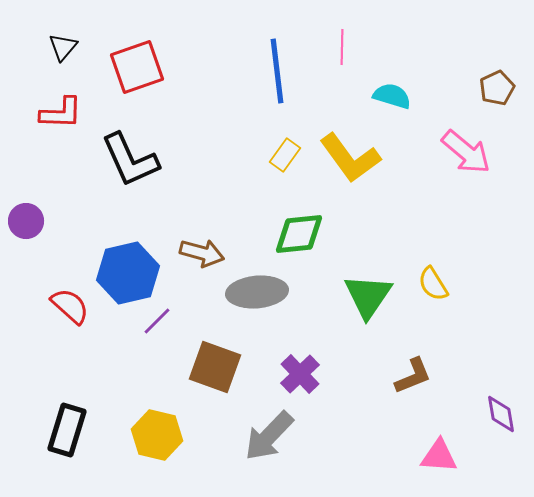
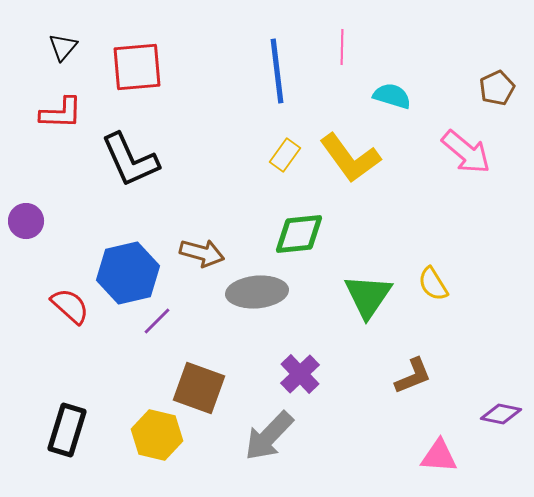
red square: rotated 14 degrees clockwise
brown square: moved 16 px left, 21 px down
purple diamond: rotated 69 degrees counterclockwise
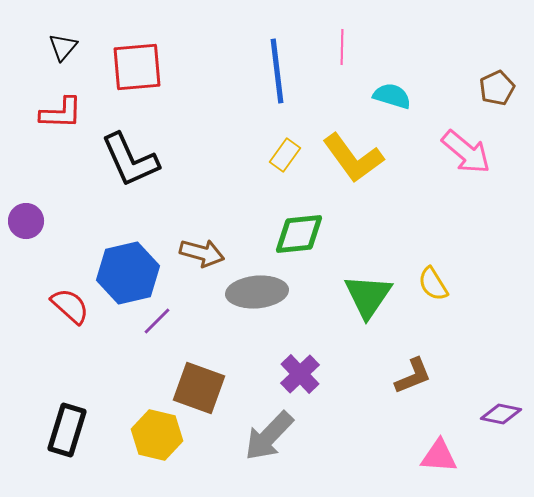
yellow L-shape: moved 3 px right
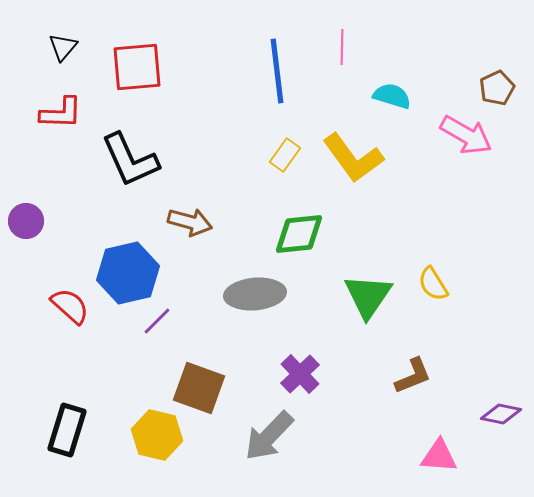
pink arrow: moved 17 px up; rotated 10 degrees counterclockwise
brown arrow: moved 12 px left, 31 px up
gray ellipse: moved 2 px left, 2 px down
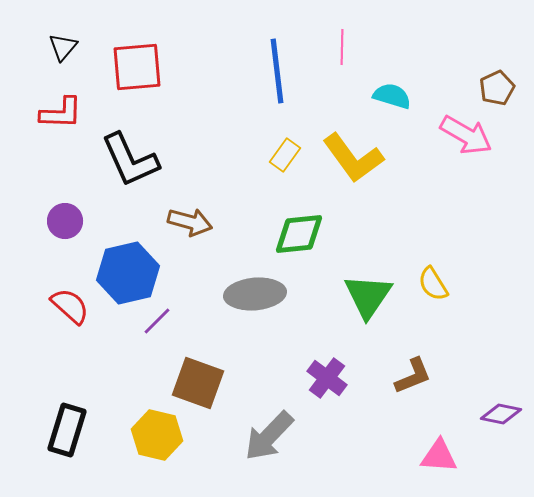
purple circle: moved 39 px right
purple cross: moved 27 px right, 4 px down; rotated 9 degrees counterclockwise
brown square: moved 1 px left, 5 px up
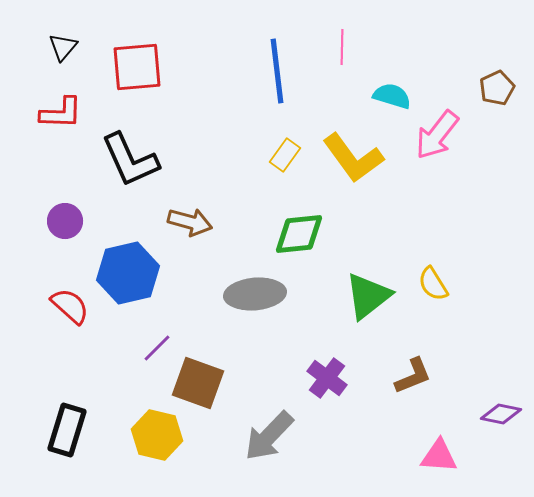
pink arrow: moved 29 px left; rotated 98 degrees clockwise
green triangle: rotated 18 degrees clockwise
purple line: moved 27 px down
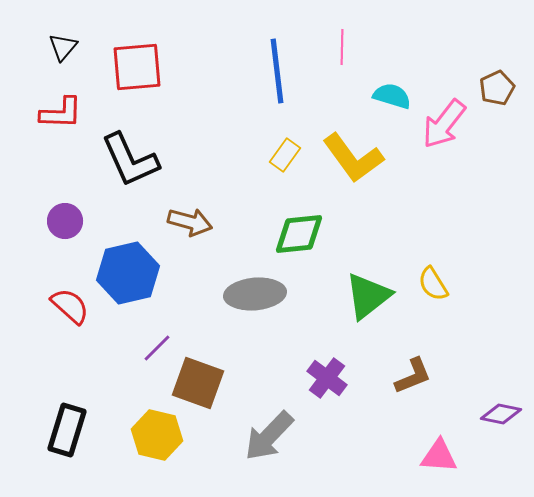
pink arrow: moved 7 px right, 11 px up
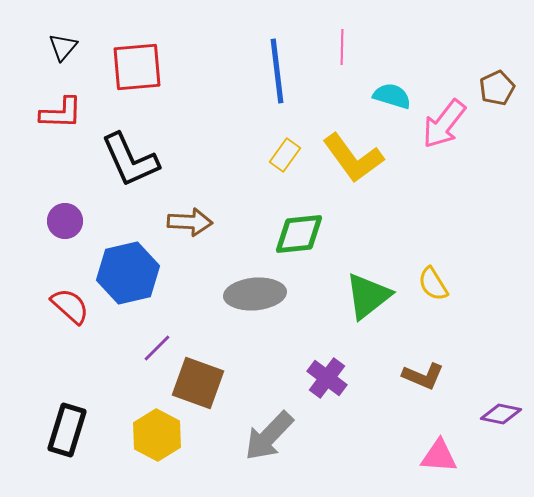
brown arrow: rotated 12 degrees counterclockwise
brown L-shape: moved 10 px right; rotated 45 degrees clockwise
yellow hexagon: rotated 15 degrees clockwise
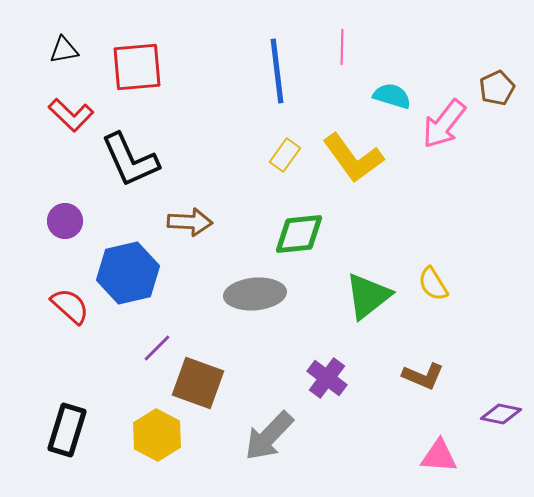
black triangle: moved 1 px right, 3 px down; rotated 40 degrees clockwise
red L-shape: moved 10 px right, 2 px down; rotated 42 degrees clockwise
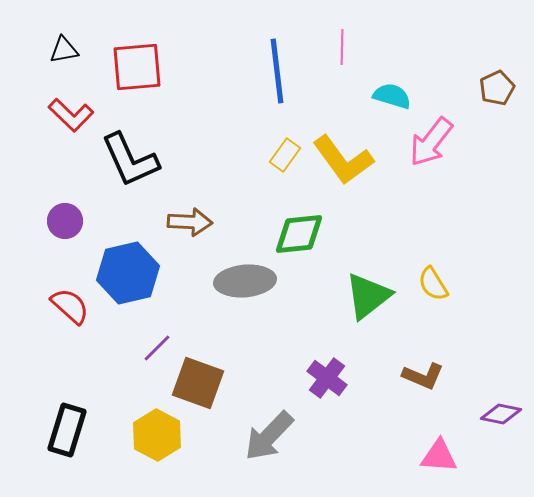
pink arrow: moved 13 px left, 18 px down
yellow L-shape: moved 10 px left, 2 px down
gray ellipse: moved 10 px left, 13 px up
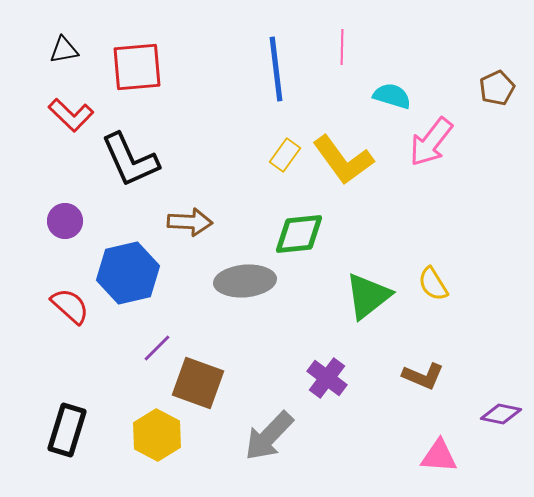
blue line: moved 1 px left, 2 px up
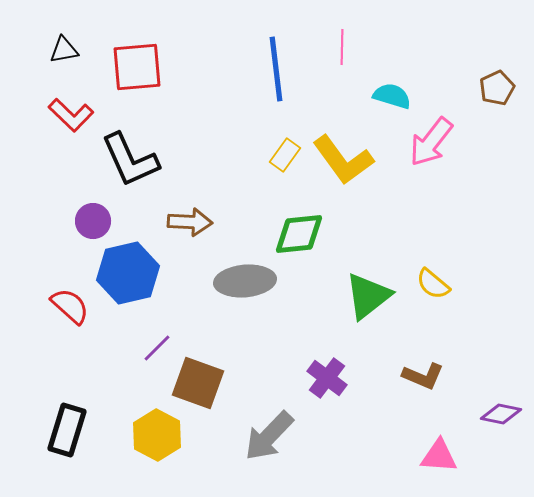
purple circle: moved 28 px right
yellow semicircle: rotated 18 degrees counterclockwise
